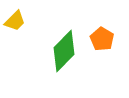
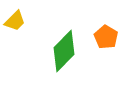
orange pentagon: moved 4 px right, 2 px up
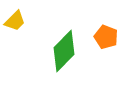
orange pentagon: rotated 10 degrees counterclockwise
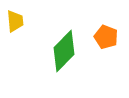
yellow trapezoid: rotated 50 degrees counterclockwise
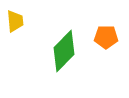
orange pentagon: rotated 20 degrees counterclockwise
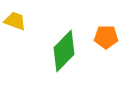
yellow trapezoid: rotated 65 degrees counterclockwise
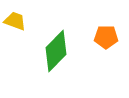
green diamond: moved 8 px left
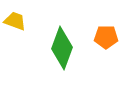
green diamond: moved 6 px right, 3 px up; rotated 24 degrees counterclockwise
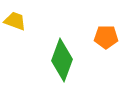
green diamond: moved 12 px down
